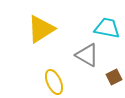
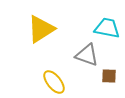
gray triangle: rotated 10 degrees counterclockwise
brown square: moved 5 px left, 1 px up; rotated 28 degrees clockwise
yellow ellipse: rotated 15 degrees counterclockwise
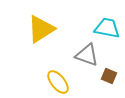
brown square: rotated 21 degrees clockwise
yellow ellipse: moved 4 px right
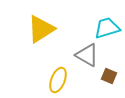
cyan trapezoid: rotated 28 degrees counterclockwise
gray triangle: rotated 10 degrees clockwise
yellow ellipse: moved 2 px up; rotated 60 degrees clockwise
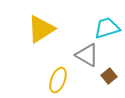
brown square: rotated 28 degrees clockwise
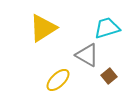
yellow triangle: moved 2 px right, 1 px up
yellow ellipse: rotated 25 degrees clockwise
